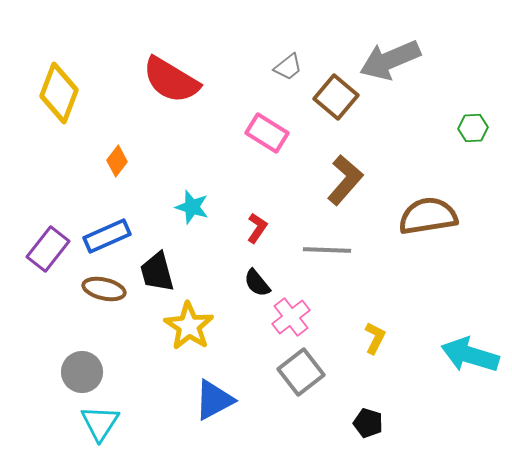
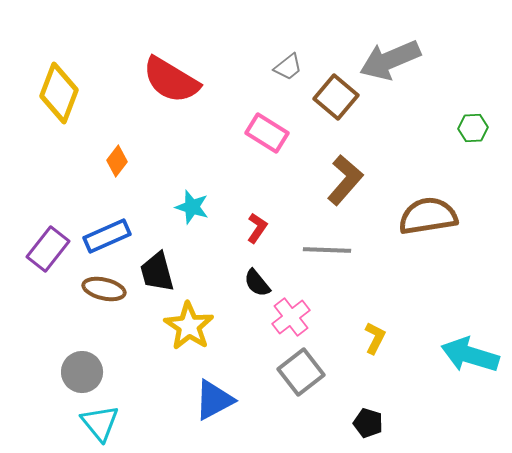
cyan triangle: rotated 12 degrees counterclockwise
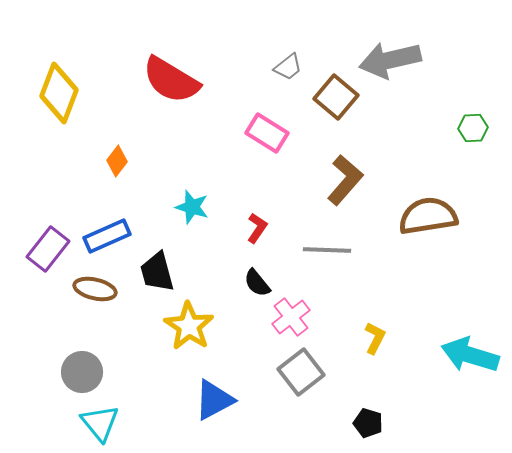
gray arrow: rotated 10 degrees clockwise
brown ellipse: moved 9 px left
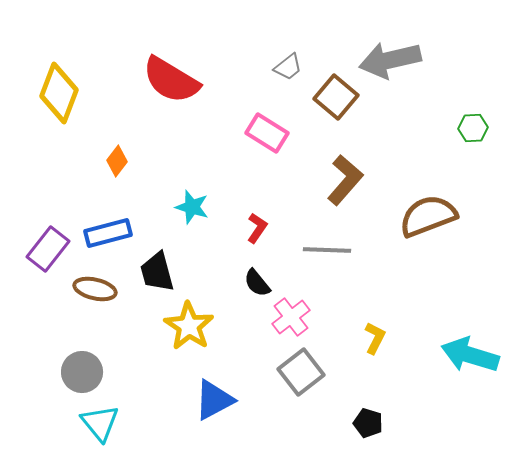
brown semicircle: rotated 12 degrees counterclockwise
blue rectangle: moved 1 px right, 3 px up; rotated 9 degrees clockwise
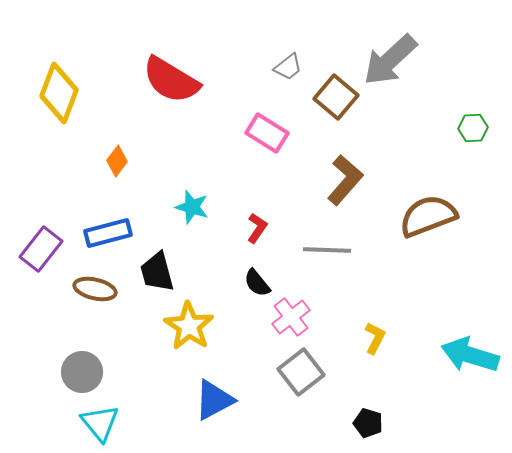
gray arrow: rotated 30 degrees counterclockwise
purple rectangle: moved 7 px left
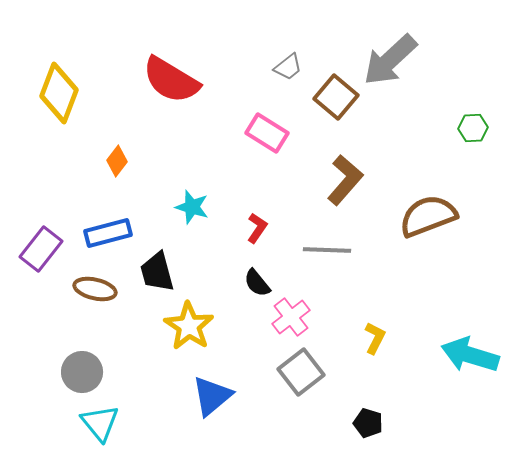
blue triangle: moved 2 px left, 4 px up; rotated 12 degrees counterclockwise
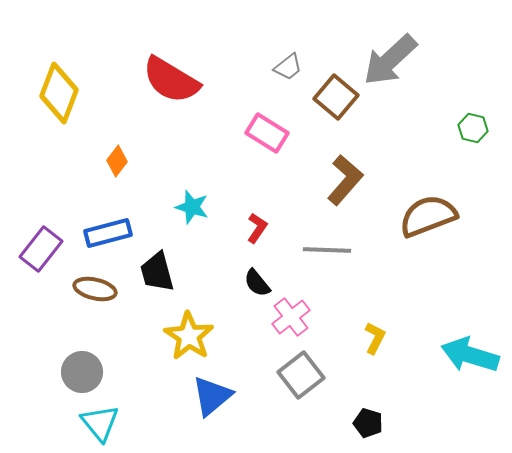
green hexagon: rotated 16 degrees clockwise
yellow star: moved 10 px down
gray square: moved 3 px down
